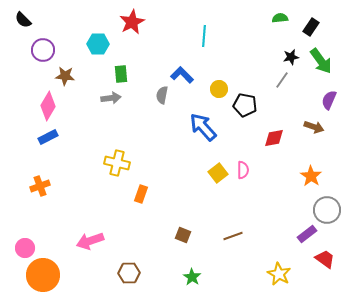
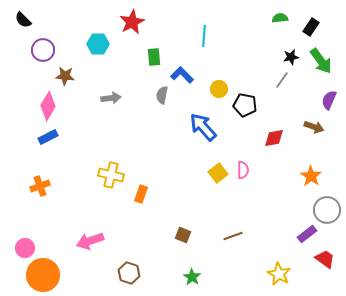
green rectangle: moved 33 px right, 17 px up
yellow cross: moved 6 px left, 12 px down
brown hexagon: rotated 20 degrees clockwise
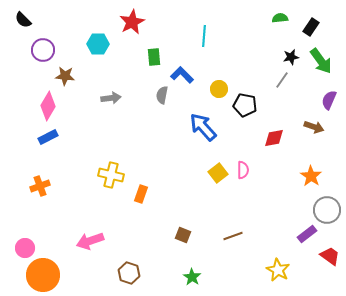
red trapezoid: moved 5 px right, 3 px up
yellow star: moved 1 px left, 4 px up
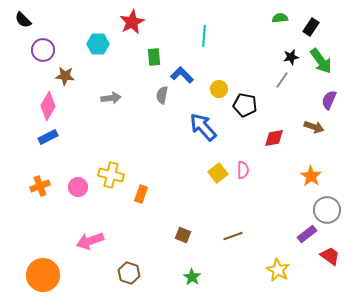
pink circle: moved 53 px right, 61 px up
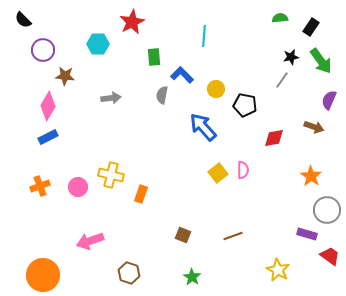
yellow circle: moved 3 px left
purple rectangle: rotated 54 degrees clockwise
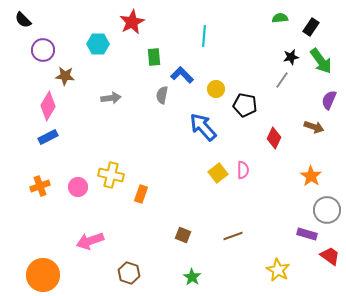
red diamond: rotated 55 degrees counterclockwise
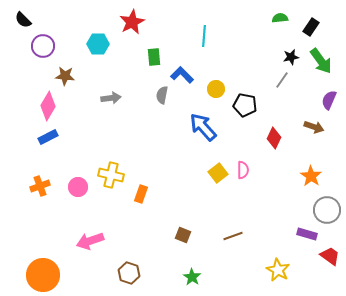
purple circle: moved 4 px up
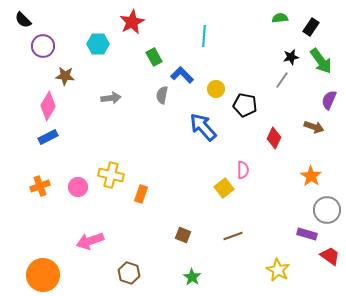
green rectangle: rotated 24 degrees counterclockwise
yellow square: moved 6 px right, 15 px down
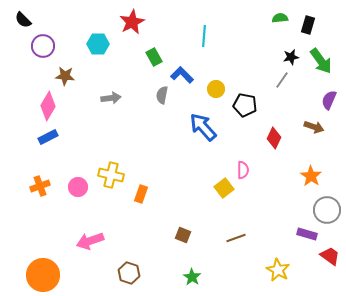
black rectangle: moved 3 px left, 2 px up; rotated 18 degrees counterclockwise
brown line: moved 3 px right, 2 px down
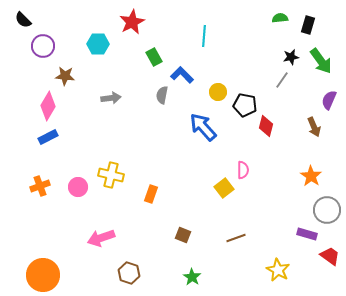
yellow circle: moved 2 px right, 3 px down
brown arrow: rotated 48 degrees clockwise
red diamond: moved 8 px left, 12 px up; rotated 10 degrees counterclockwise
orange rectangle: moved 10 px right
pink arrow: moved 11 px right, 3 px up
